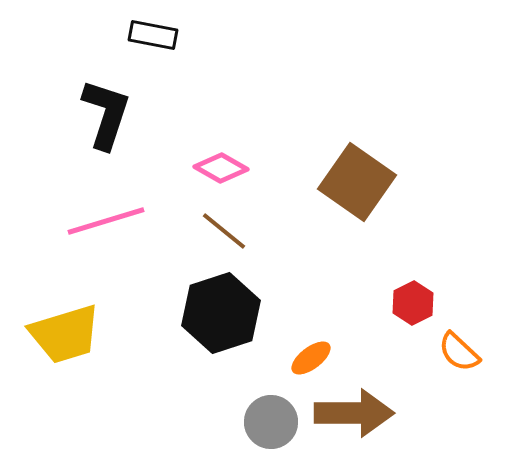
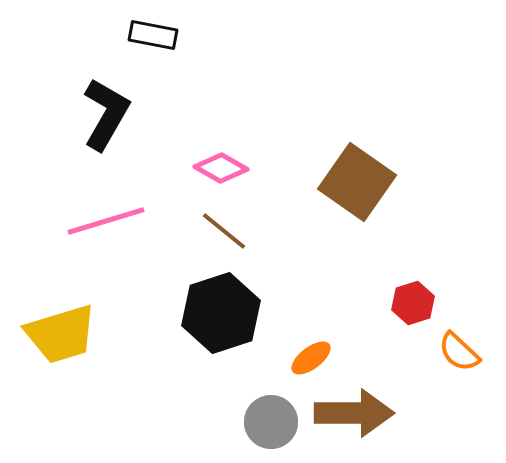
black L-shape: rotated 12 degrees clockwise
red hexagon: rotated 9 degrees clockwise
yellow trapezoid: moved 4 px left
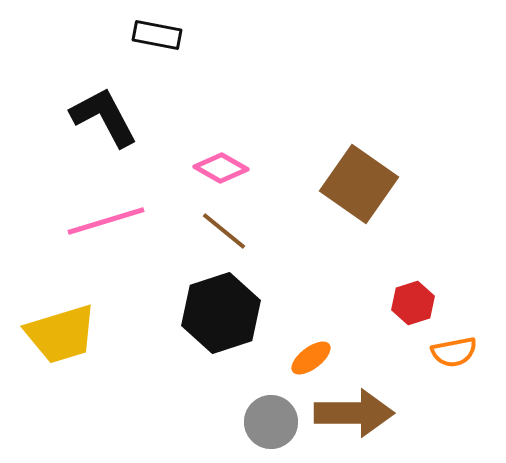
black rectangle: moved 4 px right
black L-shape: moved 2 px left, 3 px down; rotated 58 degrees counterclockwise
brown square: moved 2 px right, 2 px down
orange semicircle: moved 5 px left; rotated 54 degrees counterclockwise
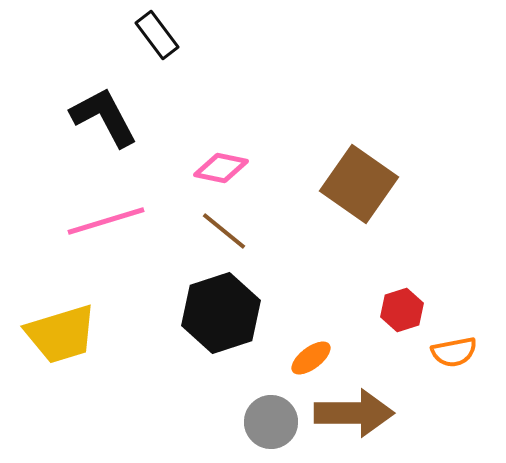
black rectangle: rotated 42 degrees clockwise
pink diamond: rotated 18 degrees counterclockwise
red hexagon: moved 11 px left, 7 px down
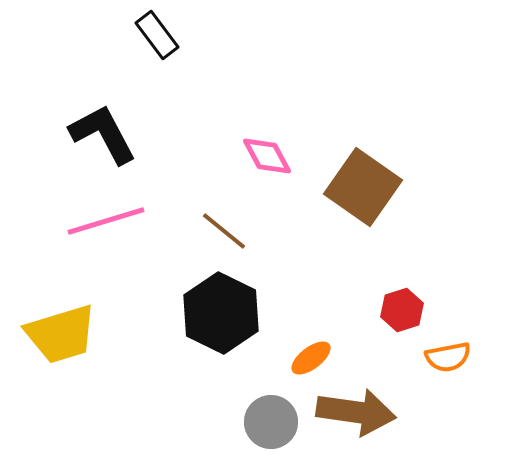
black L-shape: moved 1 px left, 17 px down
pink diamond: moved 46 px right, 12 px up; rotated 50 degrees clockwise
brown square: moved 4 px right, 3 px down
black hexagon: rotated 16 degrees counterclockwise
orange semicircle: moved 6 px left, 5 px down
brown arrow: moved 2 px right, 1 px up; rotated 8 degrees clockwise
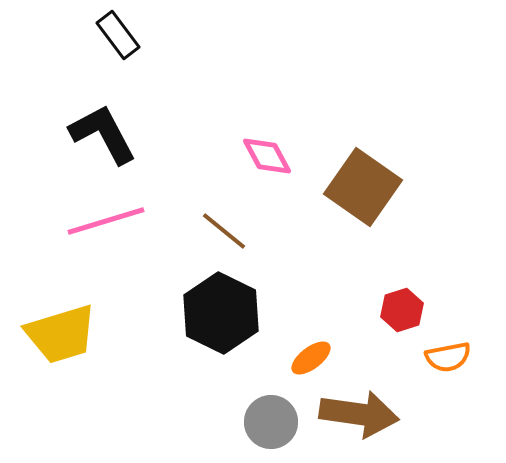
black rectangle: moved 39 px left
brown arrow: moved 3 px right, 2 px down
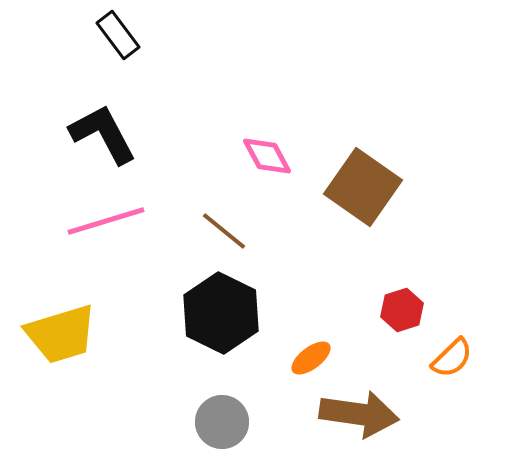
orange semicircle: moved 4 px right, 1 px down; rotated 33 degrees counterclockwise
gray circle: moved 49 px left
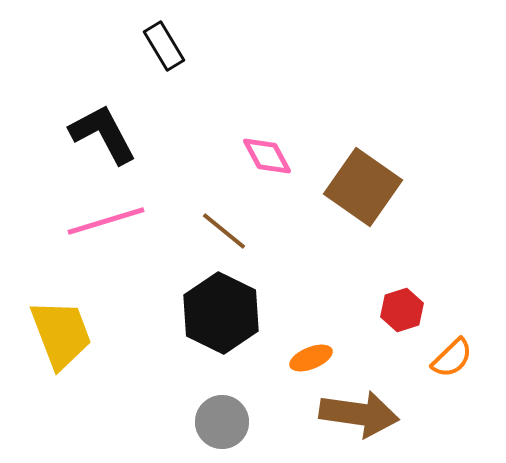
black rectangle: moved 46 px right, 11 px down; rotated 6 degrees clockwise
yellow trapezoid: rotated 94 degrees counterclockwise
orange ellipse: rotated 15 degrees clockwise
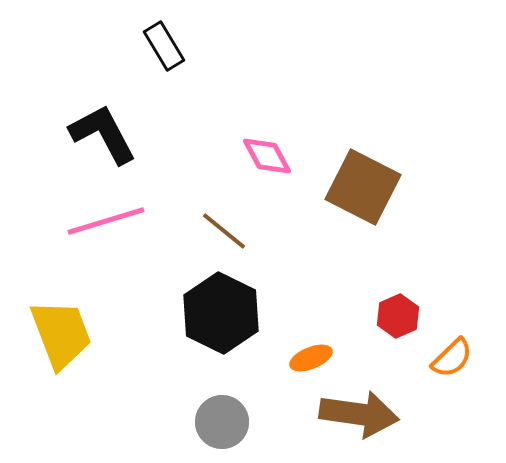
brown square: rotated 8 degrees counterclockwise
red hexagon: moved 4 px left, 6 px down; rotated 6 degrees counterclockwise
